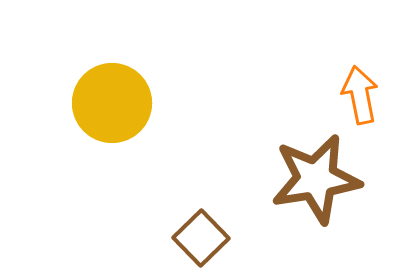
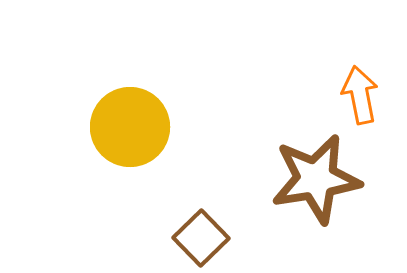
yellow circle: moved 18 px right, 24 px down
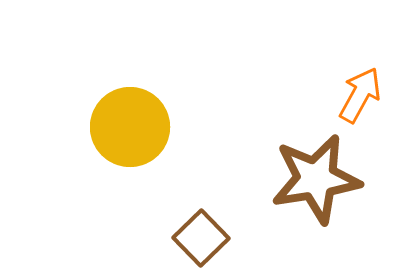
orange arrow: rotated 40 degrees clockwise
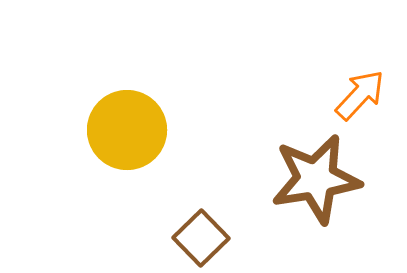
orange arrow: rotated 14 degrees clockwise
yellow circle: moved 3 px left, 3 px down
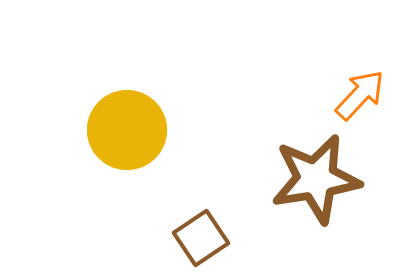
brown square: rotated 10 degrees clockwise
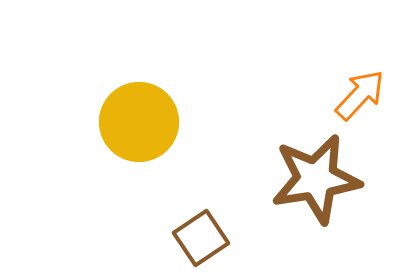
yellow circle: moved 12 px right, 8 px up
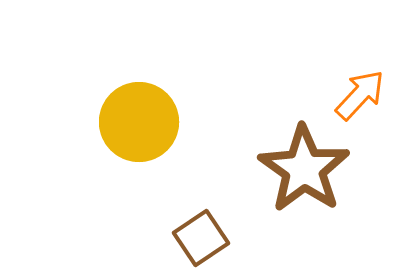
brown star: moved 12 px left, 10 px up; rotated 28 degrees counterclockwise
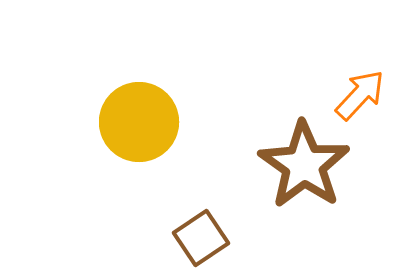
brown star: moved 4 px up
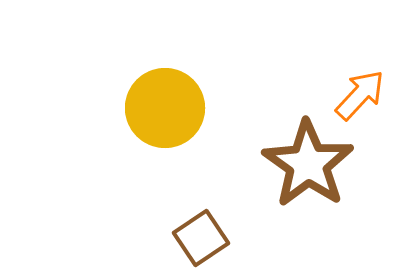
yellow circle: moved 26 px right, 14 px up
brown star: moved 4 px right, 1 px up
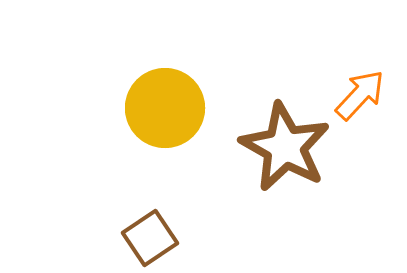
brown star: moved 23 px left, 17 px up; rotated 6 degrees counterclockwise
brown square: moved 51 px left
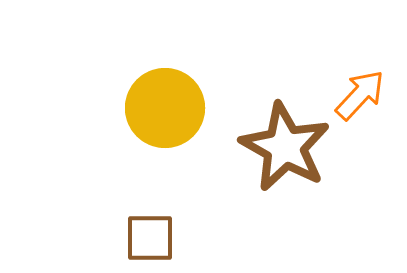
brown square: rotated 34 degrees clockwise
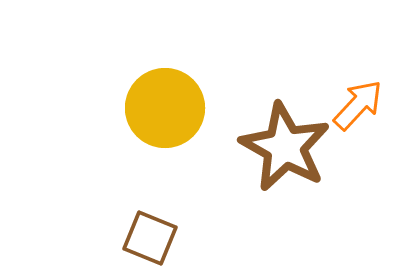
orange arrow: moved 2 px left, 10 px down
brown square: rotated 22 degrees clockwise
